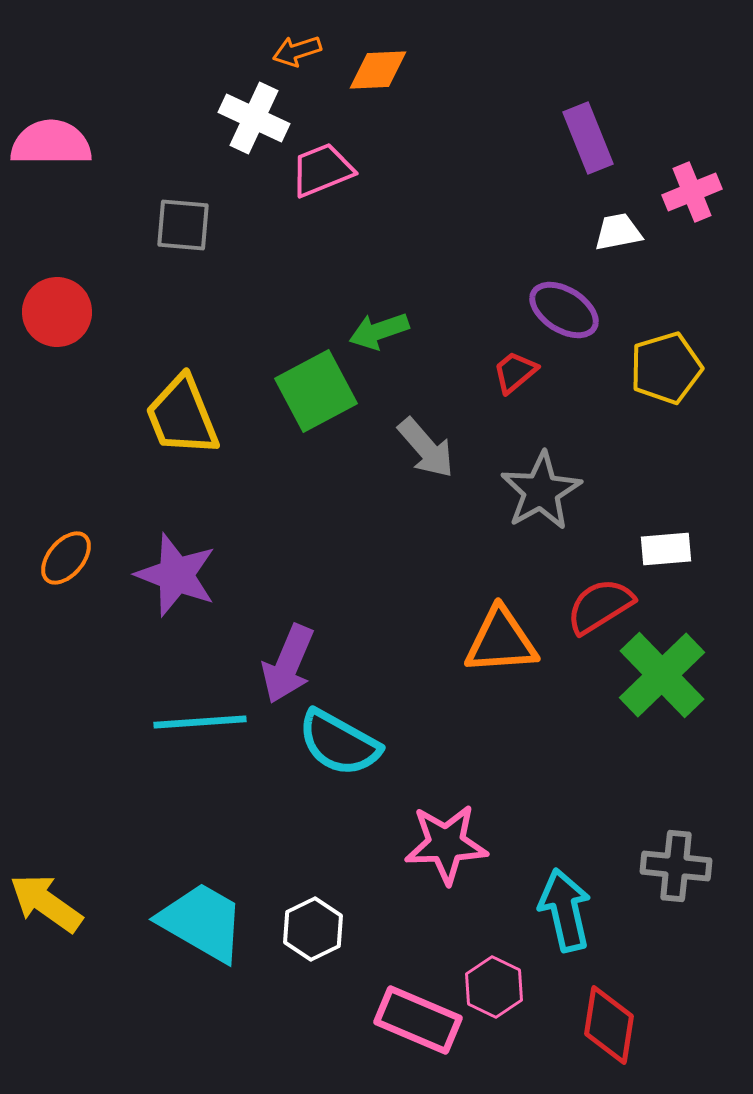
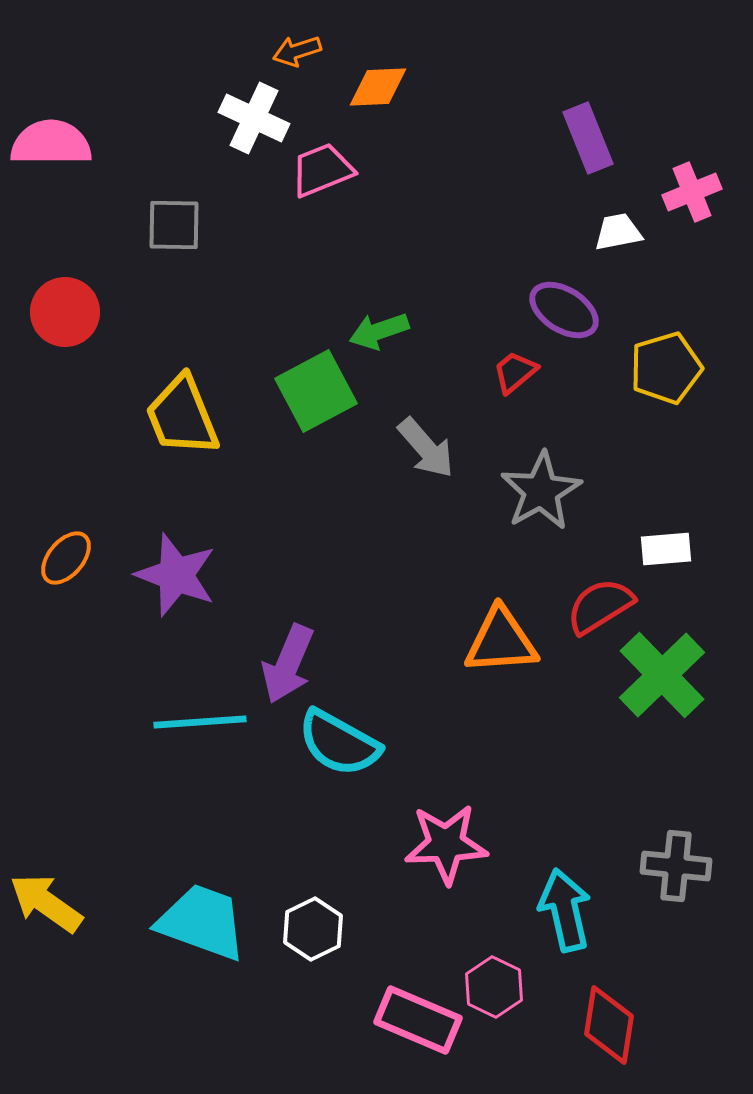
orange diamond: moved 17 px down
gray square: moved 9 px left; rotated 4 degrees counterclockwise
red circle: moved 8 px right
cyan trapezoid: rotated 10 degrees counterclockwise
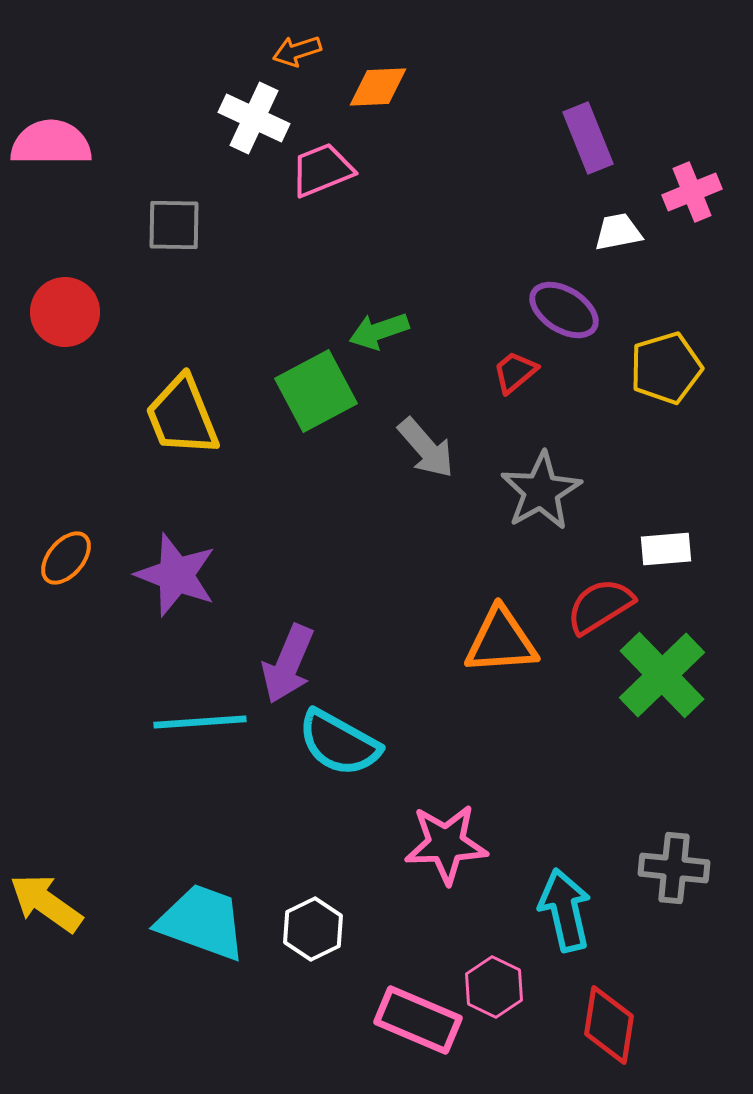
gray cross: moved 2 px left, 2 px down
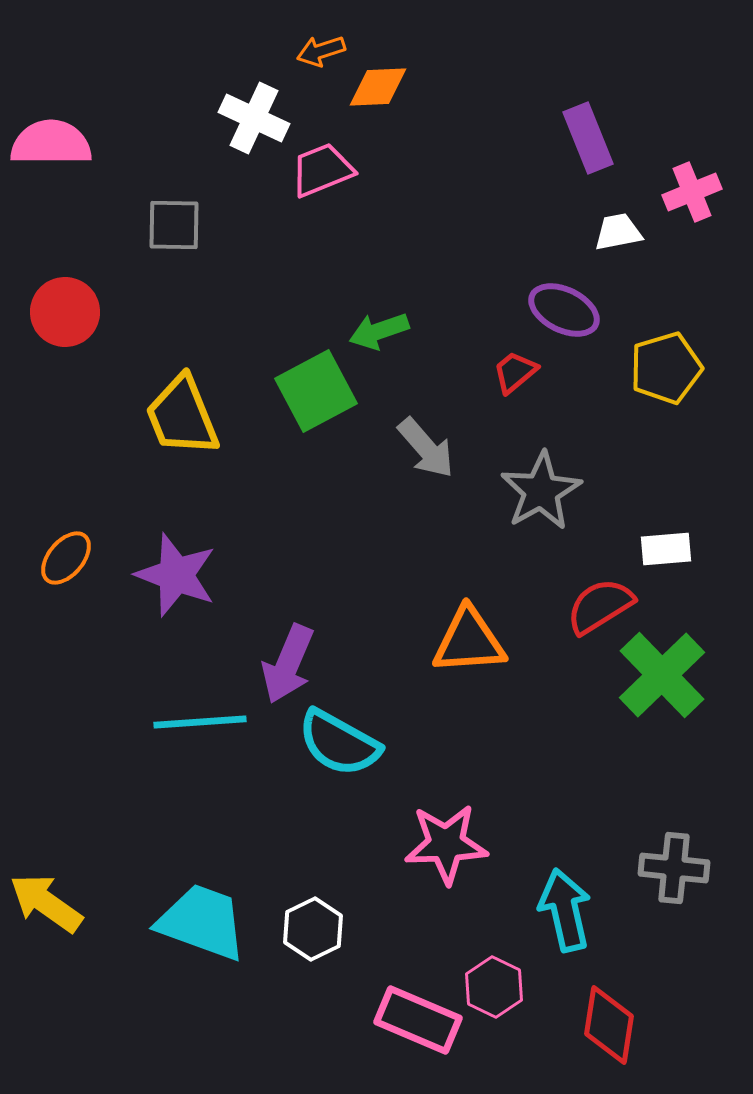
orange arrow: moved 24 px right
purple ellipse: rotated 6 degrees counterclockwise
orange triangle: moved 32 px left
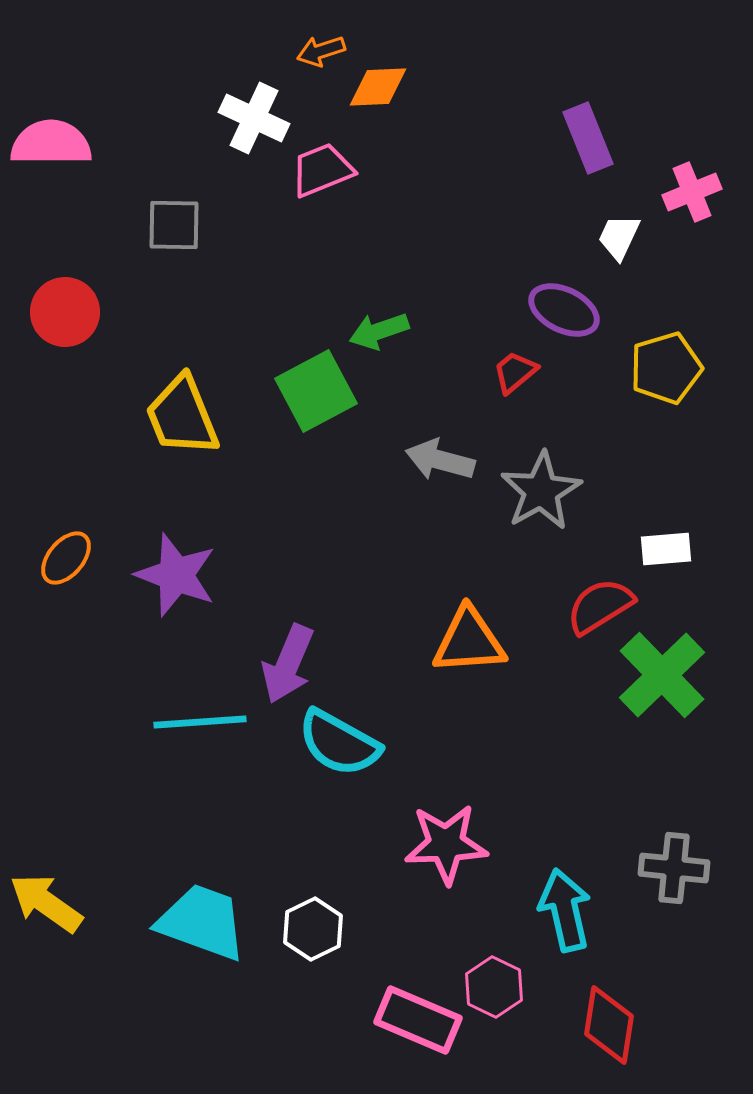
white trapezoid: moved 1 px right, 5 px down; rotated 54 degrees counterclockwise
gray arrow: moved 14 px right, 12 px down; rotated 146 degrees clockwise
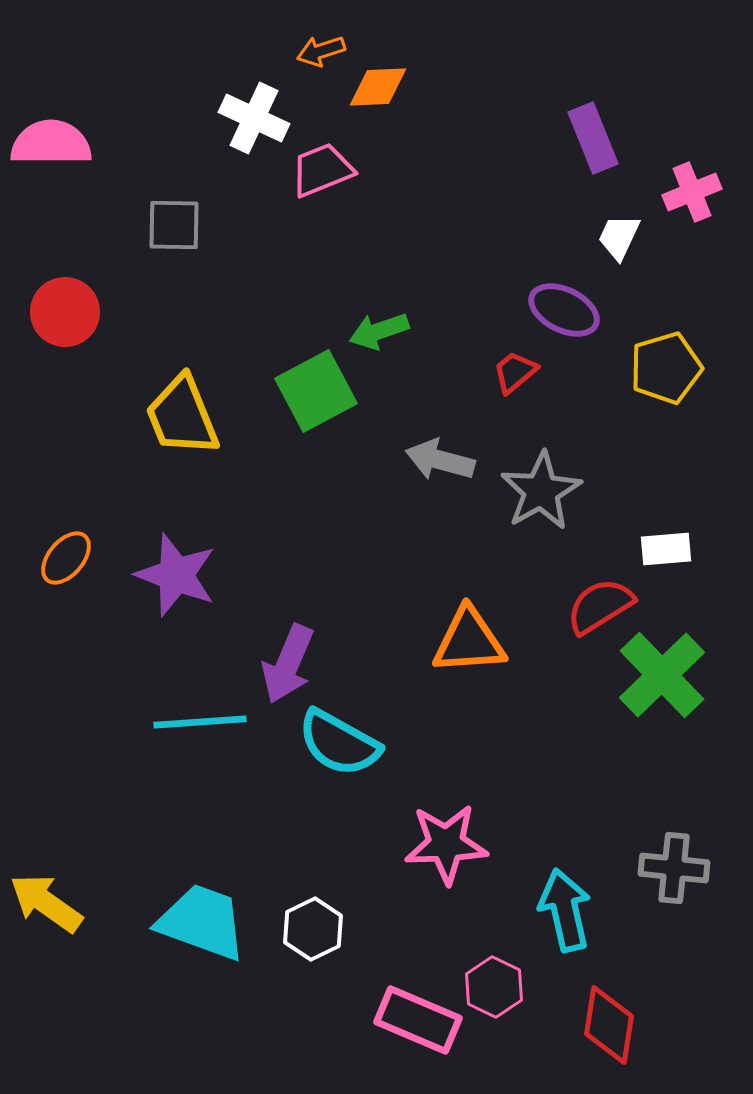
purple rectangle: moved 5 px right
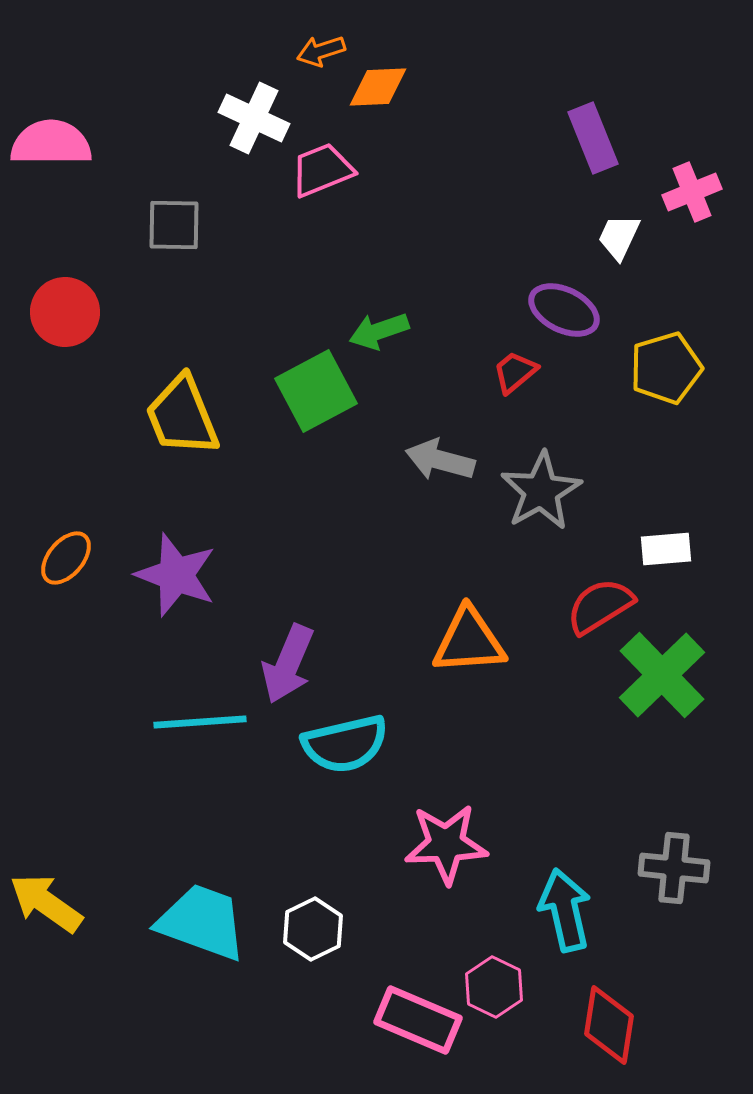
cyan semicircle: moved 6 px right, 1 px down; rotated 42 degrees counterclockwise
